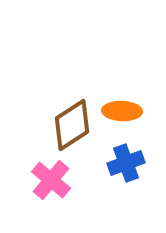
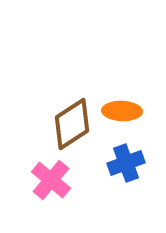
brown diamond: moved 1 px up
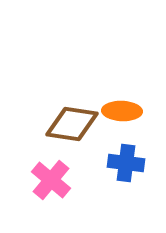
brown diamond: rotated 42 degrees clockwise
blue cross: rotated 27 degrees clockwise
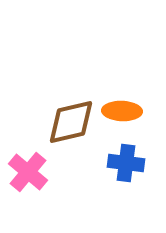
brown diamond: moved 1 px left, 2 px up; rotated 22 degrees counterclockwise
pink cross: moved 23 px left, 8 px up
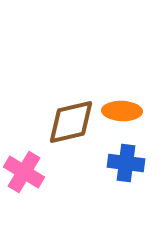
pink cross: moved 4 px left; rotated 9 degrees counterclockwise
